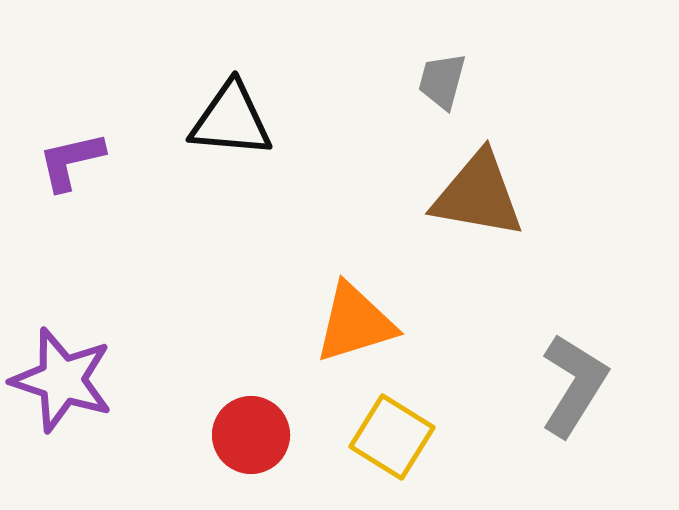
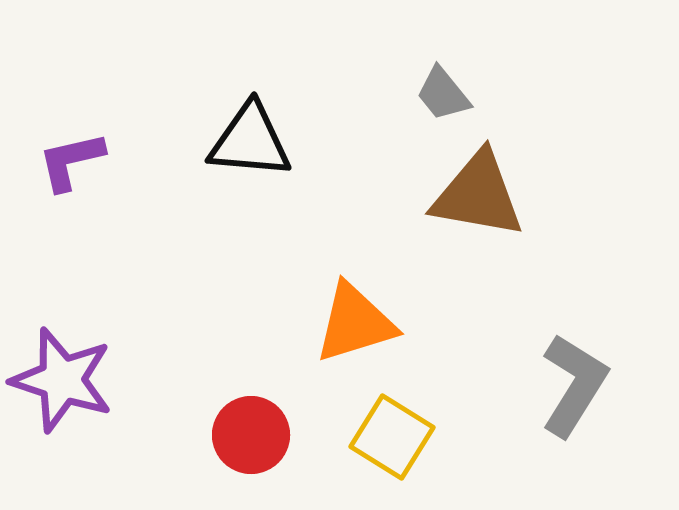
gray trapezoid: moved 1 px right, 13 px down; rotated 54 degrees counterclockwise
black triangle: moved 19 px right, 21 px down
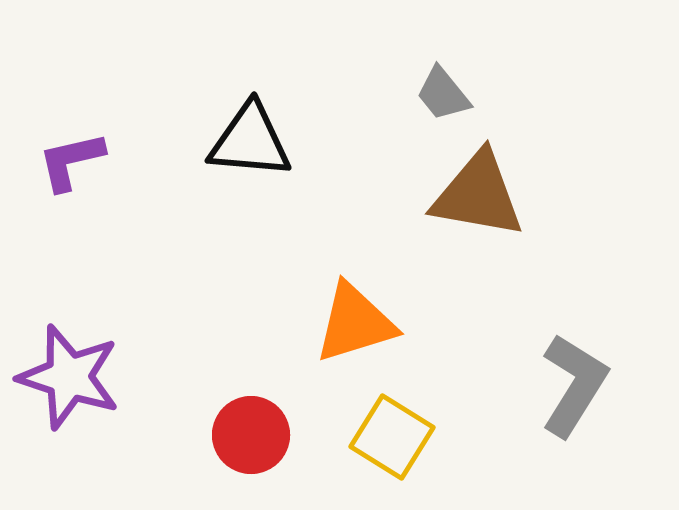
purple star: moved 7 px right, 3 px up
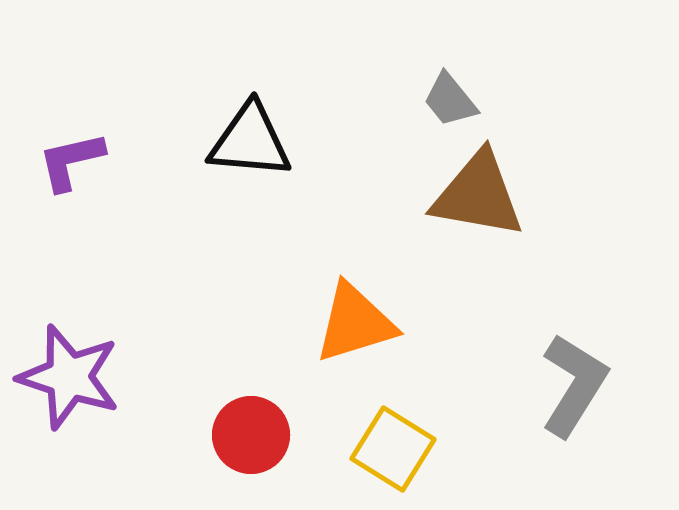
gray trapezoid: moved 7 px right, 6 px down
yellow square: moved 1 px right, 12 px down
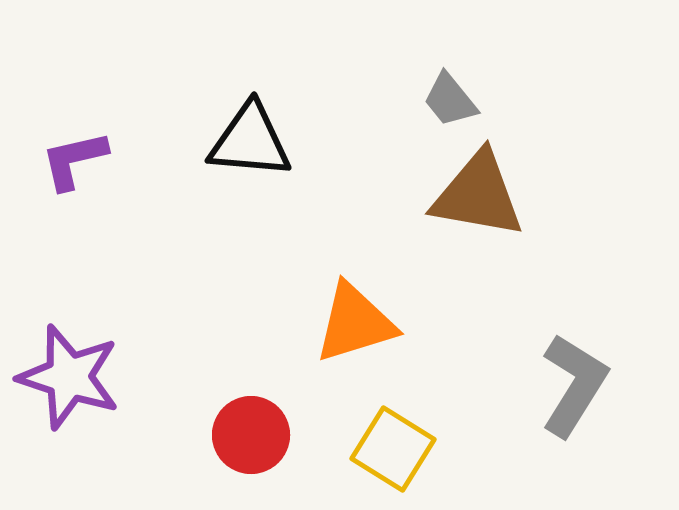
purple L-shape: moved 3 px right, 1 px up
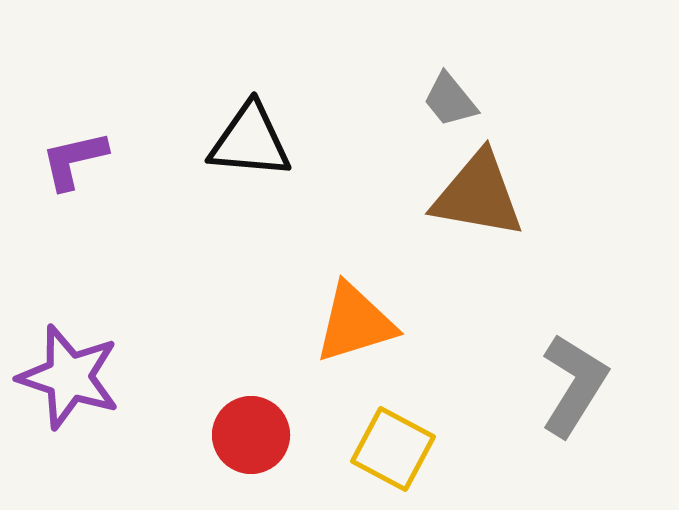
yellow square: rotated 4 degrees counterclockwise
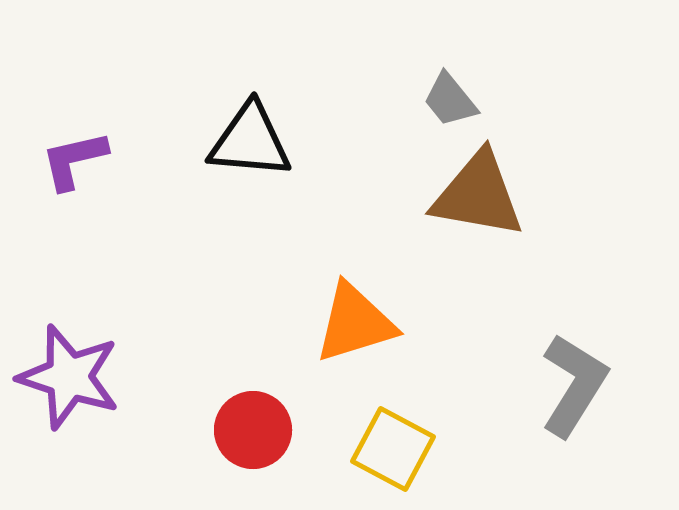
red circle: moved 2 px right, 5 px up
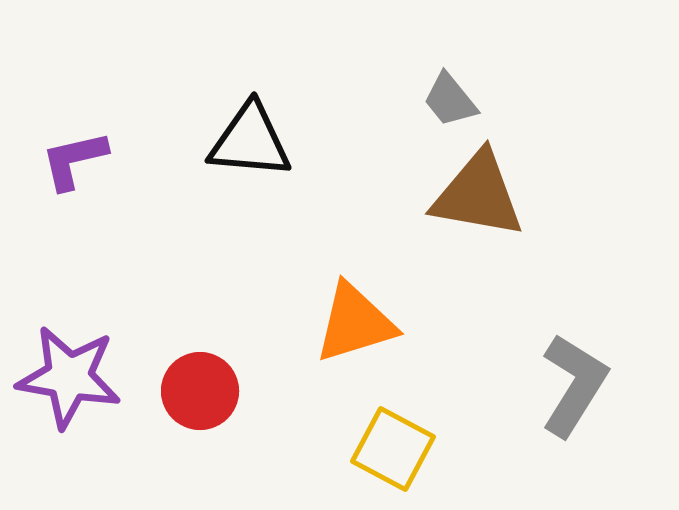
purple star: rotated 8 degrees counterclockwise
red circle: moved 53 px left, 39 px up
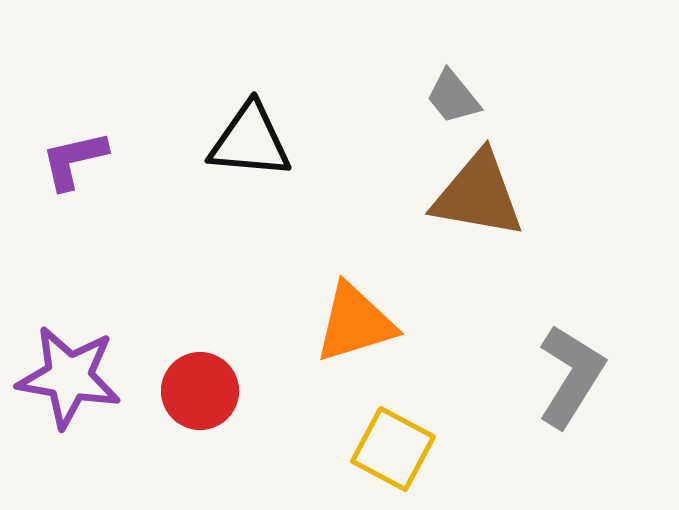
gray trapezoid: moved 3 px right, 3 px up
gray L-shape: moved 3 px left, 9 px up
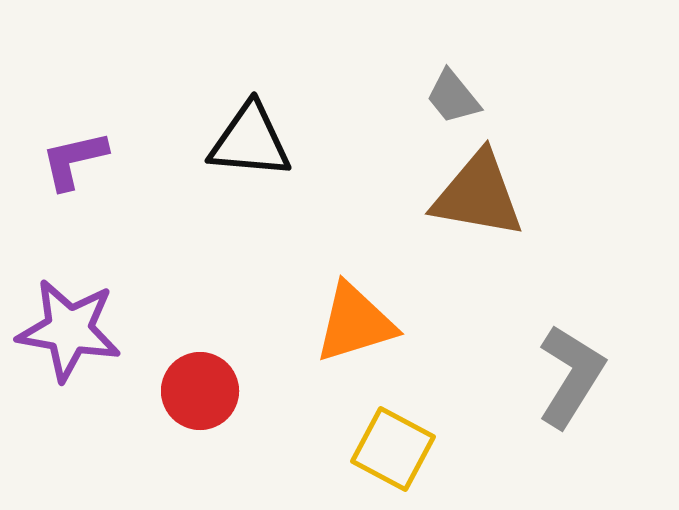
purple star: moved 47 px up
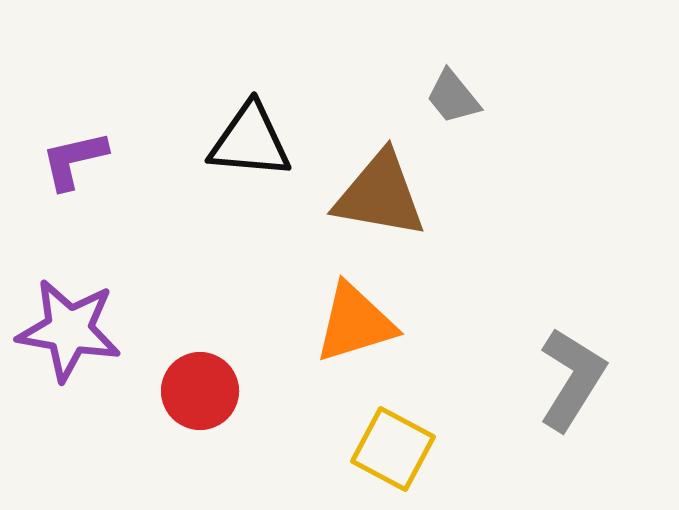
brown triangle: moved 98 px left
gray L-shape: moved 1 px right, 3 px down
